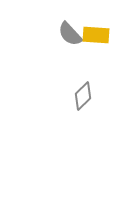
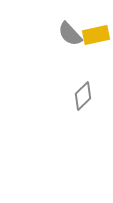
yellow rectangle: rotated 16 degrees counterclockwise
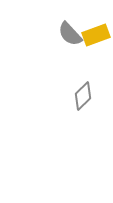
yellow rectangle: rotated 8 degrees counterclockwise
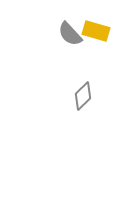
yellow rectangle: moved 4 px up; rotated 36 degrees clockwise
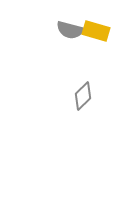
gray semicircle: moved 4 px up; rotated 32 degrees counterclockwise
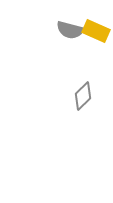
yellow rectangle: rotated 8 degrees clockwise
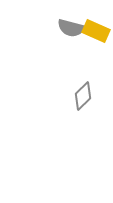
gray semicircle: moved 1 px right, 2 px up
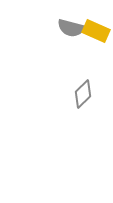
gray diamond: moved 2 px up
